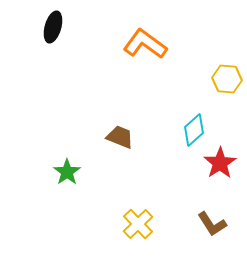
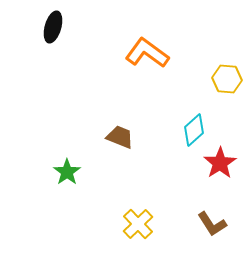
orange L-shape: moved 2 px right, 9 px down
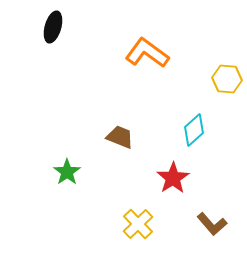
red star: moved 47 px left, 15 px down
brown L-shape: rotated 8 degrees counterclockwise
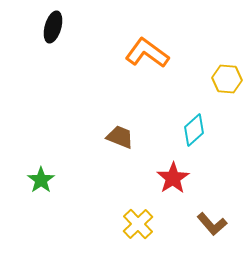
green star: moved 26 px left, 8 px down
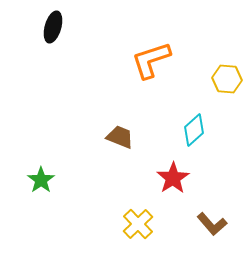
orange L-shape: moved 4 px right, 7 px down; rotated 54 degrees counterclockwise
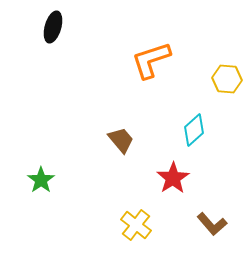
brown trapezoid: moved 1 px right, 3 px down; rotated 28 degrees clockwise
yellow cross: moved 2 px left, 1 px down; rotated 8 degrees counterclockwise
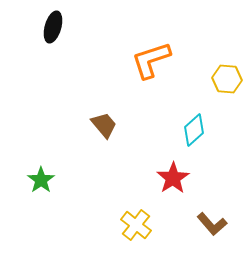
brown trapezoid: moved 17 px left, 15 px up
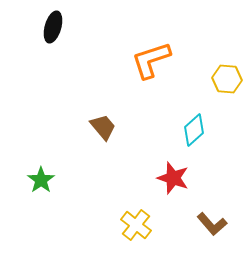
brown trapezoid: moved 1 px left, 2 px down
red star: rotated 20 degrees counterclockwise
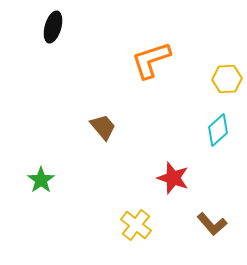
yellow hexagon: rotated 8 degrees counterclockwise
cyan diamond: moved 24 px right
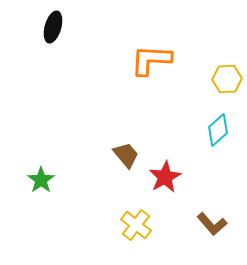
orange L-shape: rotated 21 degrees clockwise
brown trapezoid: moved 23 px right, 28 px down
red star: moved 8 px left, 1 px up; rotated 24 degrees clockwise
